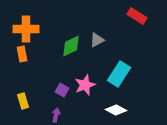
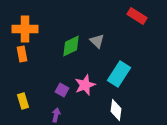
orange cross: moved 1 px left
gray triangle: moved 1 px down; rotated 49 degrees counterclockwise
white diamond: rotated 70 degrees clockwise
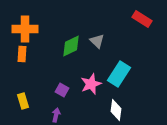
red rectangle: moved 5 px right, 3 px down
orange rectangle: rotated 14 degrees clockwise
pink star: moved 6 px right, 1 px up
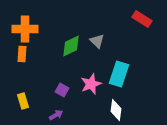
cyan rectangle: rotated 15 degrees counterclockwise
purple arrow: rotated 48 degrees clockwise
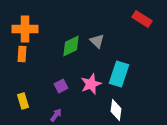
purple square: moved 1 px left, 4 px up; rotated 32 degrees clockwise
purple arrow: rotated 24 degrees counterclockwise
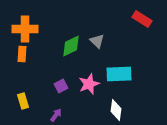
cyan rectangle: rotated 70 degrees clockwise
pink star: moved 2 px left
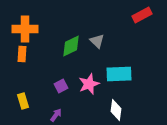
red rectangle: moved 4 px up; rotated 60 degrees counterclockwise
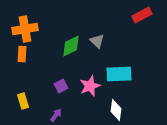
orange cross: rotated 10 degrees counterclockwise
pink star: moved 1 px right, 2 px down
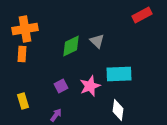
white diamond: moved 2 px right
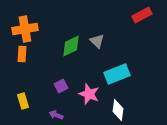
cyan rectangle: moved 2 px left; rotated 20 degrees counterclockwise
pink star: moved 1 px left, 8 px down; rotated 30 degrees counterclockwise
purple arrow: rotated 104 degrees counterclockwise
